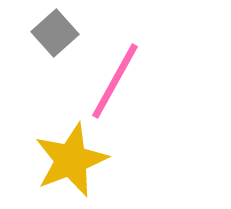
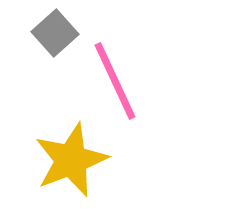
pink line: rotated 54 degrees counterclockwise
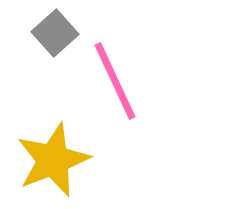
yellow star: moved 18 px left
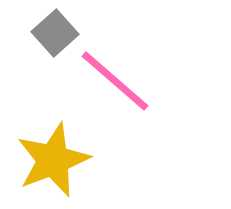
pink line: rotated 24 degrees counterclockwise
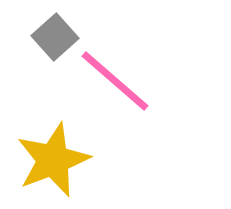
gray square: moved 4 px down
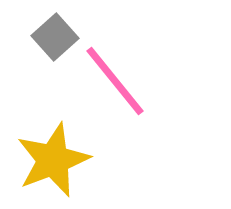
pink line: rotated 10 degrees clockwise
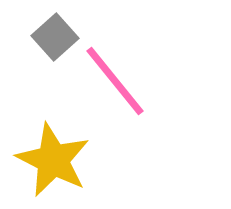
yellow star: rotated 24 degrees counterclockwise
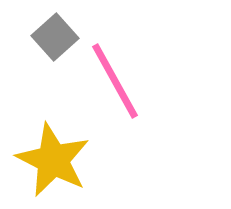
pink line: rotated 10 degrees clockwise
